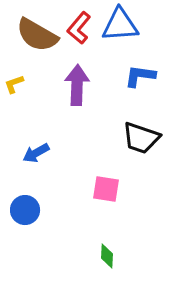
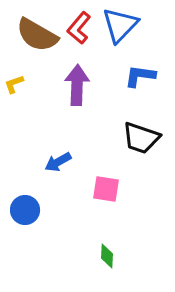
blue triangle: rotated 42 degrees counterclockwise
blue arrow: moved 22 px right, 9 px down
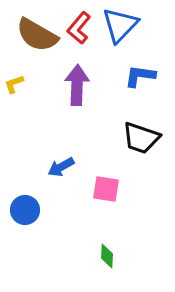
blue arrow: moved 3 px right, 5 px down
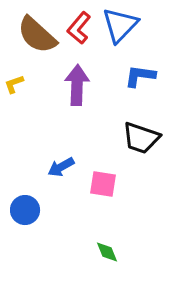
brown semicircle: rotated 12 degrees clockwise
pink square: moved 3 px left, 5 px up
green diamond: moved 4 px up; rotated 25 degrees counterclockwise
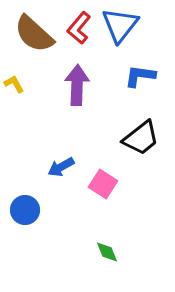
blue triangle: rotated 6 degrees counterclockwise
brown semicircle: moved 3 px left, 1 px up
yellow L-shape: rotated 80 degrees clockwise
black trapezoid: rotated 57 degrees counterclockwise
pink square: rotated 24 degrees clockwise
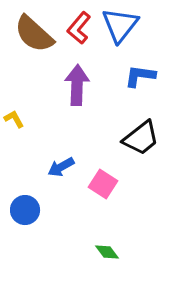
yellow L-shape: moved 35 px down
green diamond: rotated 15 degrees counterclockwise
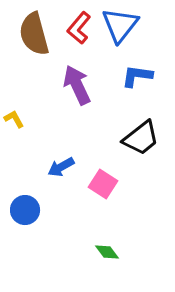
brown semicircle: rotated 33 degrees clockwise
blue L-shape: moved 3 px left
purple arrow: rotated 27 degrees counterclockwise
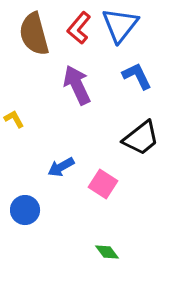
blue L-shape: rotated 56 degrees clockwise
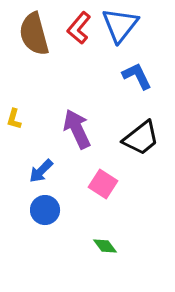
purple arrow: moved 44 px down
yellow L-shape: rotated 135 degrees counterclockwise
blue arrow: moved 20 px left, 4 px down; rotated 16 degrees counterclockwise
blue circle: moved 20 px right
green diamond: moved 2 px left, 6 px up
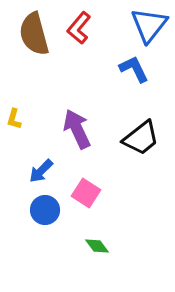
blue triangle: moved 29 px right
blue L-shape: moved 3 px left, 7 px up
pink square: moved 17 px left, 9 px down
green diamond: moved 8 px left
